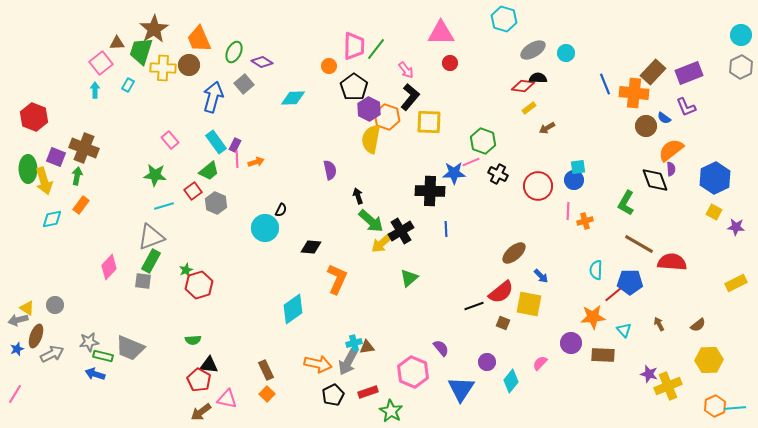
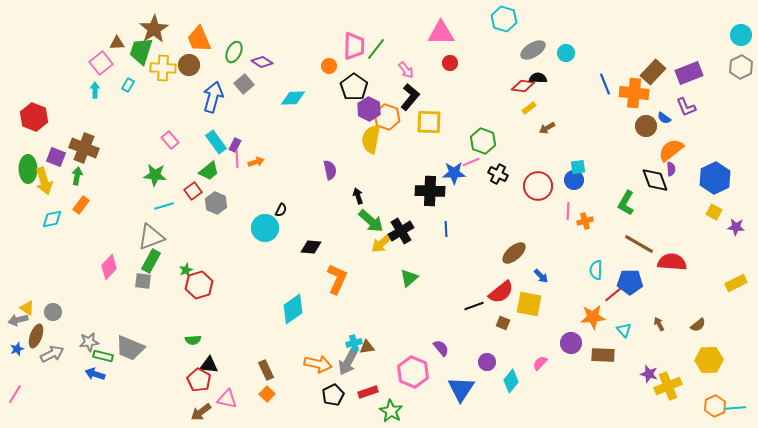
gray circle at (55, 305): moved 2 px left, 7 px down
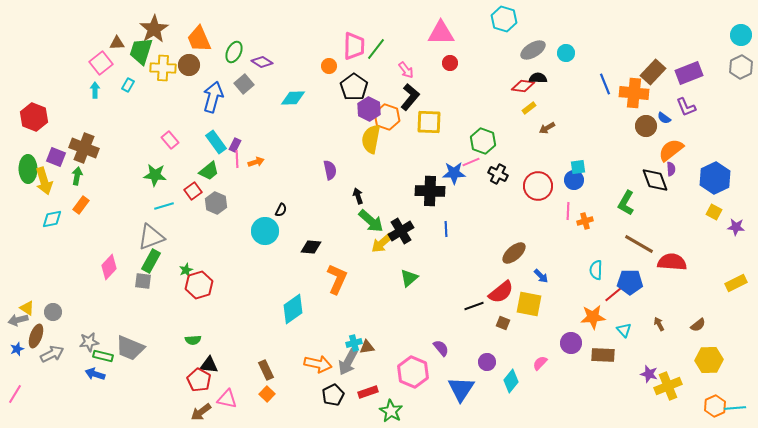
cyan circle at (265, 228): moved 3 px down
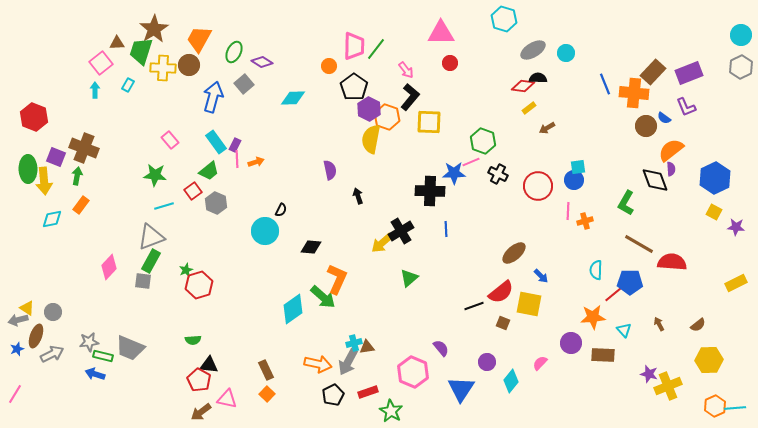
orange trapezoid at (199, 39): rotated 52 degrees clockwise
yellow arrow at (44, 181): rotated 12 degrees clockwise
green arrow at (371, 221): moved 48 px left, 76 px down
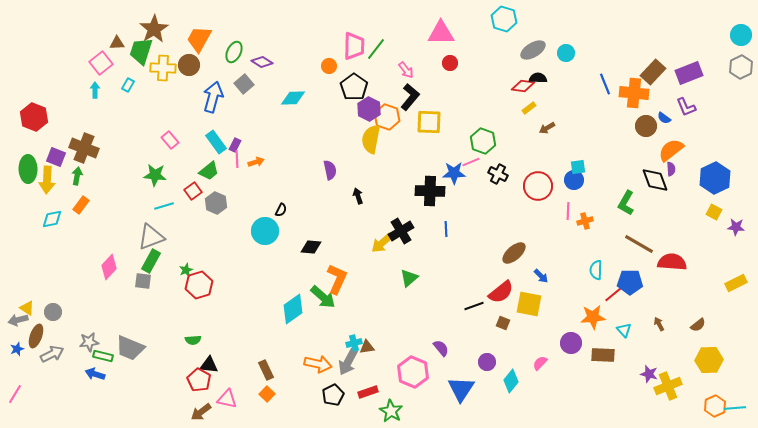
yellow arrow at (44, 181): moved 3 px right, 1 px up; rotated 8 degrees clockwise
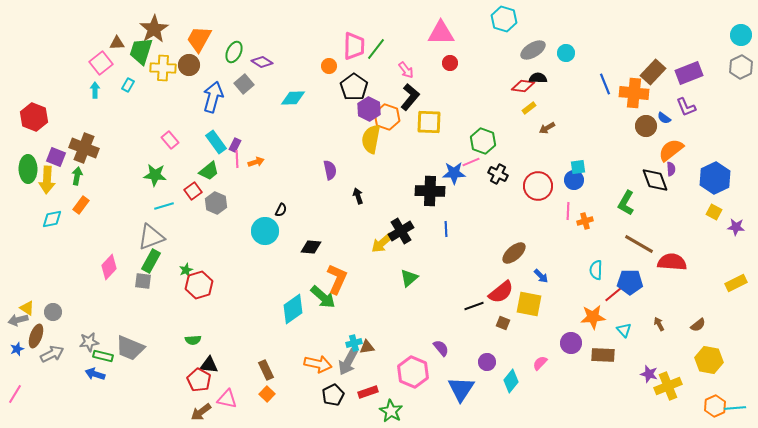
yellow hexagon at (709, 360): rotated 12 degrees clockwise
